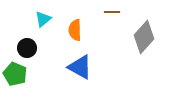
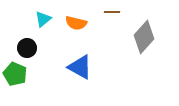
orange semicircle: moved 1 px right, 7 px up; rotated 75 degrees counterclockwise
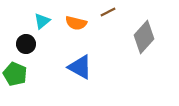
brown line: moved 4 px left; rotated 28 degrees counterclockwise
cyan triangle: moved 1 px left, 2 px down
black circle: moved 1 px left, 4 px up
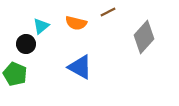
cyan triangle: moved 1 px left, 5 px down
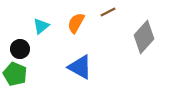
orange semicircle: rotated 105 degrees clockwise
black circle: moved 6 px left, 5 px down
